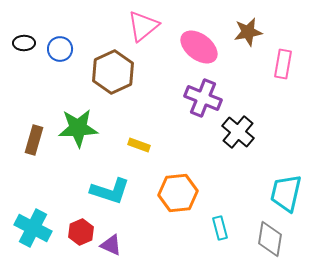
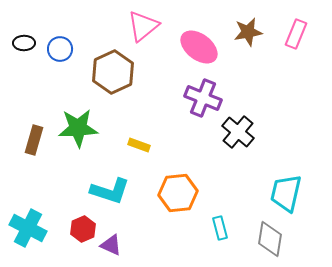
pink rectangle: moved 13 px right, 30 px up; rotated 12 degrees clockwise
cyan cross: moved 5 px left
red hexagon: moved 2 px right, 3 px up
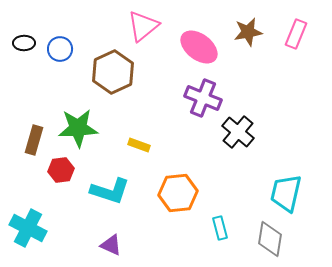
red hexagon: moved 22 px left, 59 px up; rotated 15 degrees clockwise
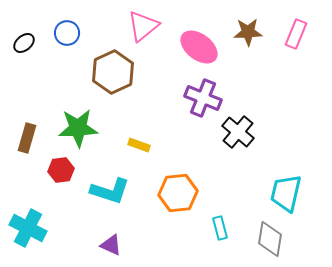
brown star: rotated 8 degrees clockwise
black ellipse: rotated 40 degrees counterclockwise
blue circle: moved 7 px right, 16 px up
brown rectangle: moved 7 px left, 2 px up
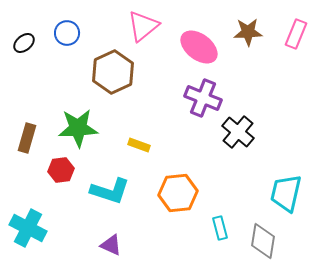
gray diamond: moved 7 px left, 2 px down
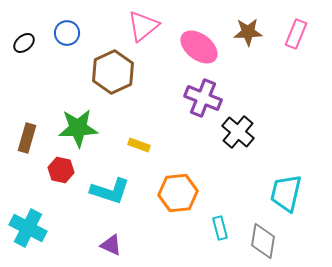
red hexagon: rotated 20 degrees clockwise
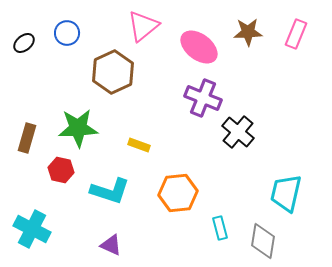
cyan cross: moved 4 px right, 1 px down
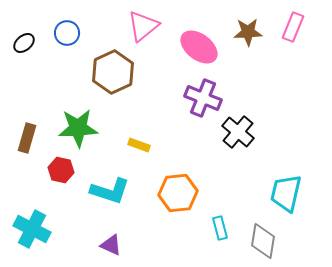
pink rectangle: moved 3 px left, 7 px up
